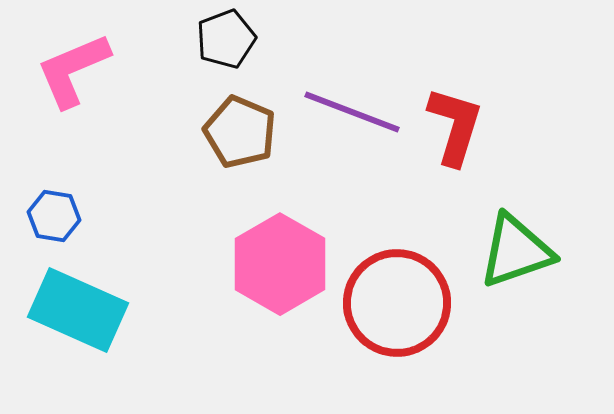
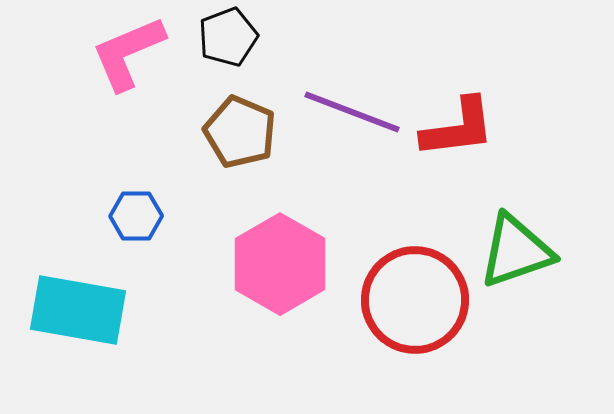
black pentagon: moved 2 px right, 2 px up
pink L-shape: moved 55 px right, 17 px up
red L-shape: moved 3 px right, 2 px down; rotated 66 degrees clockwise
blue hexagon: moved 82 px right; rotated 9 degrees counterclockwise
red circle: moved 18 px right, 3 px up
cyan rectangle: rotated 14 degrees counterclockwise
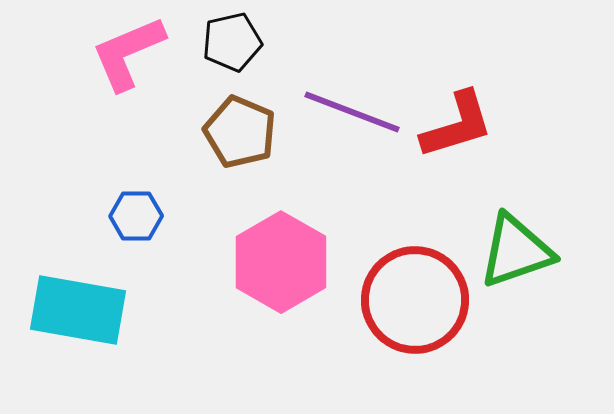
black pentagon: moved 4 px right, 5 px down; rotated 8 degrees clockwise
red L-shape: moved 1 px left, 3 px up; rotated 10 degrees counterclockwise
pink hexagon: moved 1 px right, 2 px up
